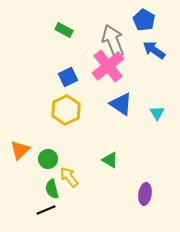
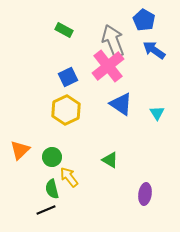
green circle: moved 4 px right, 2 px up
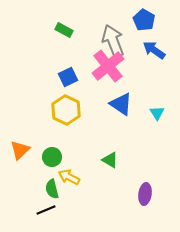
yellow hexagon: rotated 8 degrees counterclockwise
yellow arrow: rotated 25 degrees counterclockwise
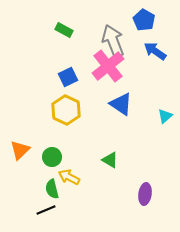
blue arrow: moved 1 px right, 1 px down
cyan triangle: moved 8 px right, 3 px down; rotated 21 degrees clockwise
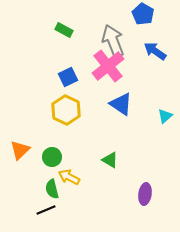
blue pentagon: moved 1 px left, 6 px up
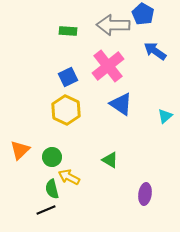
green rectangle: moved 4 px right, 1 px down; rotated 24 degrees counterclockwise
gray arrow: moved 16 px up; rotated 68 degrees counterclockwise
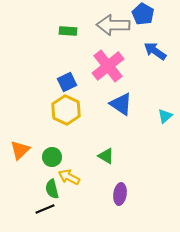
blue square: moved 1 px left, 5 px down
green triangle: moved 4 px left, 4 px up
purple ellipse: moved 25 px left
black line: moved 1 px left, 1 px up
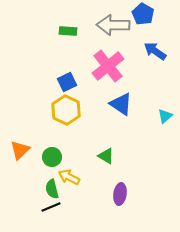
black line: moved 6 px right, 2 px up
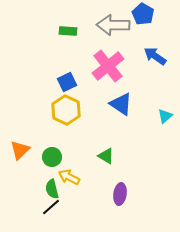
blue arrow: moved 5 px down
black line: rotated 18 degrees counterclockwise
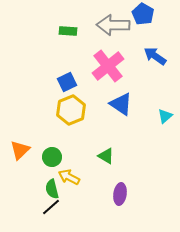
yellow hexagon: moved 5 px right; rotated 12 degrees clockwise
